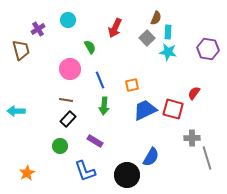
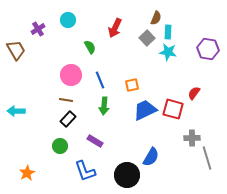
brown trapezoid: moved 5 px left; rotated 15 degrees counterclockwise
pink circle: moved 1 px right, 6 px down
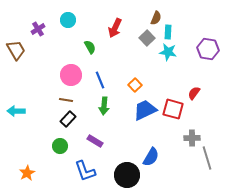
orange square: moved 3 px right; rotated 32 degrees counterclockwise
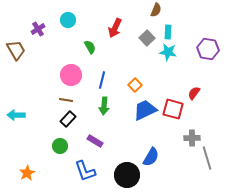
brown semicircle: moved 8 px up
blue line: moved 2 px right; rotated 36 degrees clockwise
cyan arrow: moved 4 px down
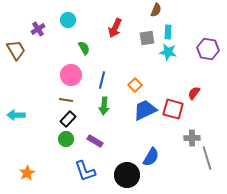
gray square: rotated 35 degrees clockwise
green semicircle: moved 6 px left, 1 px down
green circle: moved 6 px right, 7 px up
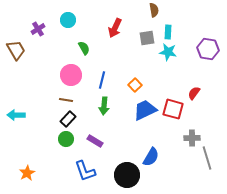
brown semicircle: moved 2 px left; rotated 32 degrees counterclockwise
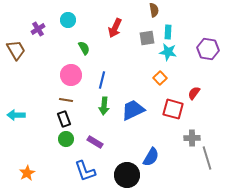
orange square: moved 25 px right, 7 px up
blue trapezoid: moved 12 px left
black rectangle: moved 4 px left; rotated 63 degrees counterclockwise
purple rectangle: moved 1 px down
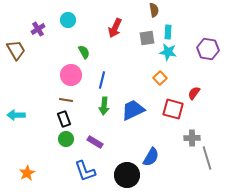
green semicircle: moved 4 px down
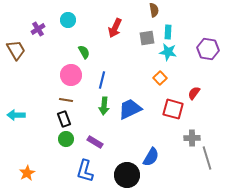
blue trapezoid: moved 3 px left, 1 px up
blue L-shape: rotated 35 degrees clockwise
